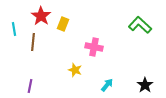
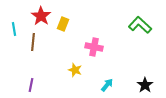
purple line: moved 1 px right, 1 px up
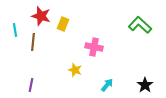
red star: rotated 18 degrees counterclockwise
cyan line: moved 1 px right, 1 px down
